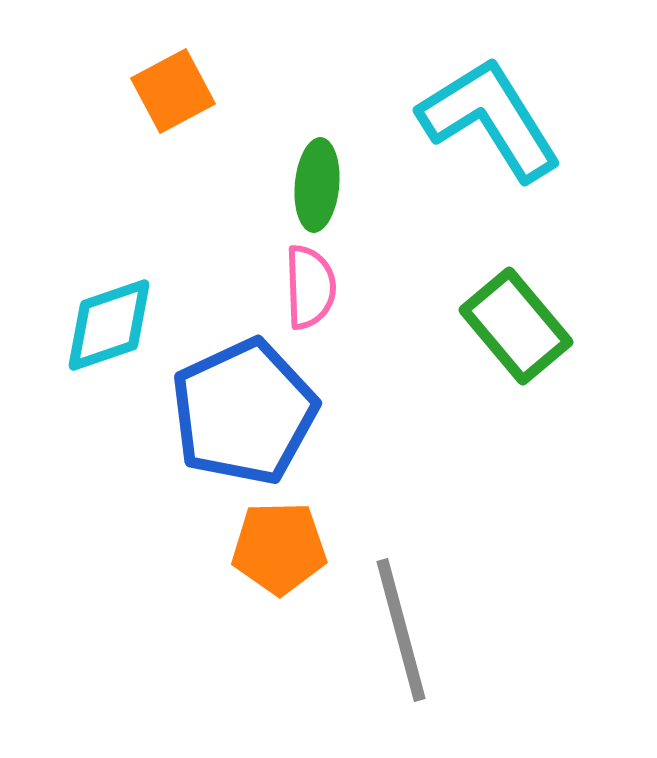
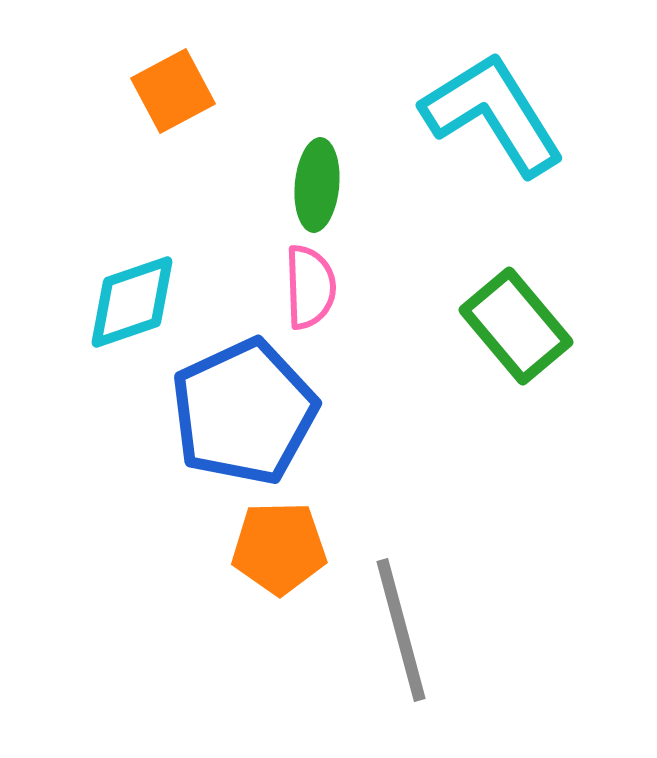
cyan L-shape: moved 3 px right, 5 px up
cyan diamond: moved 23 px right, 23 px up
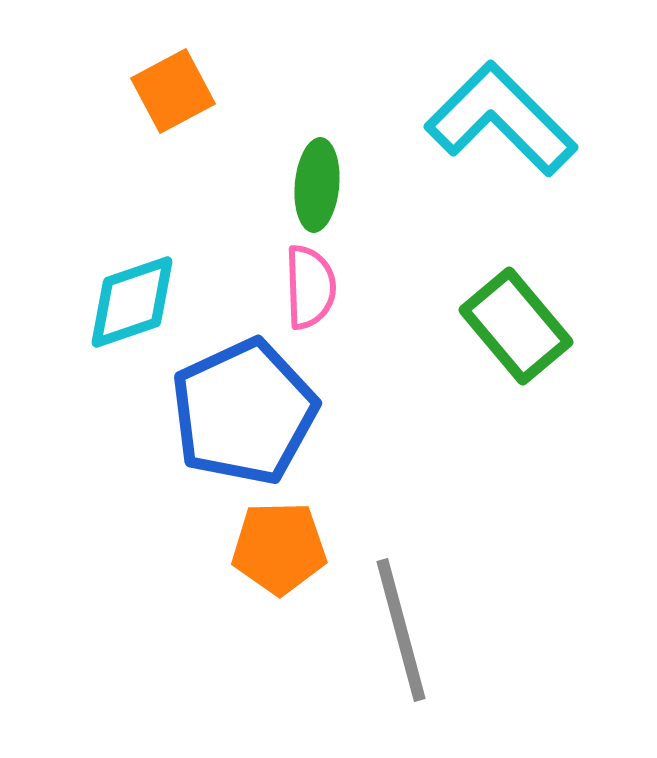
cyan L-shape: moved 8 px right, 5 px down; rotated 13 degrees counterclockwise
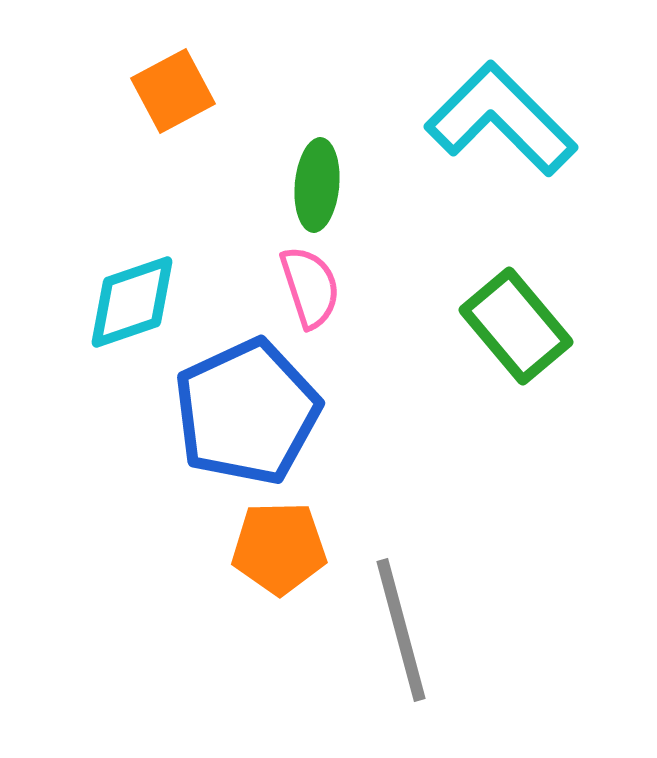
pink semicircle: rotated 16 degrees counterclockwise
blue pentagon: moved 3 px right
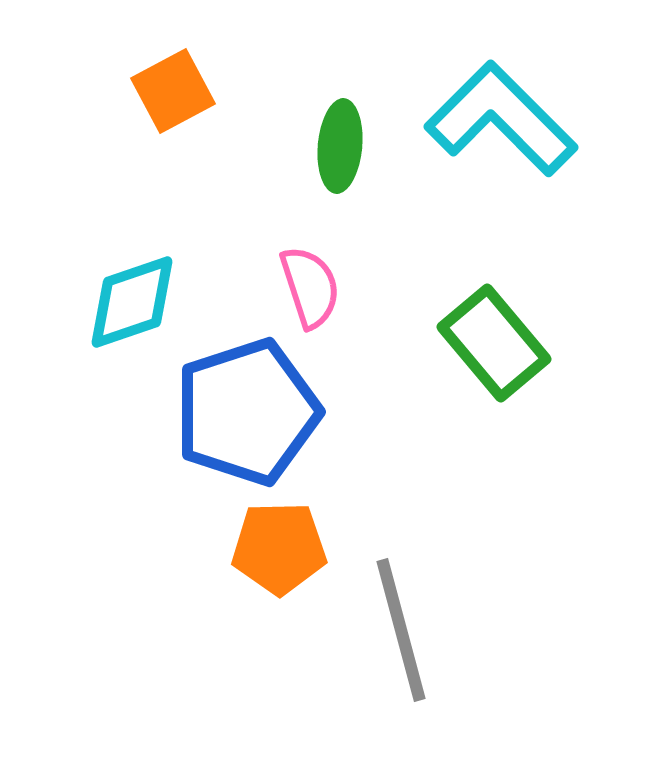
green ellipse: moved 23 px right, 39 px up
green rectangle: moved 22 px left, 17 px down
blue pentagon: rotated 7 degrees clockwise
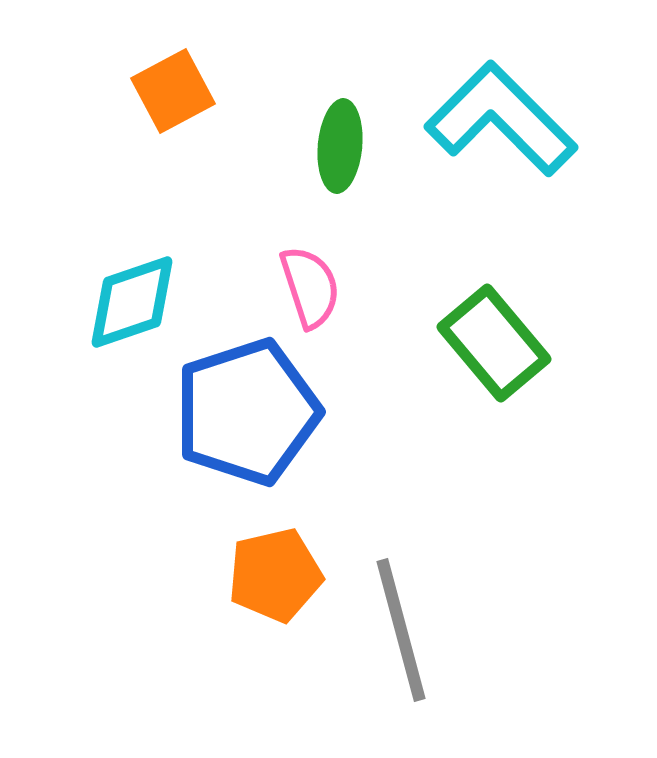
orange pentagon: moved 4 px left, 27 px down; rotated 12 degrees counterclockwise
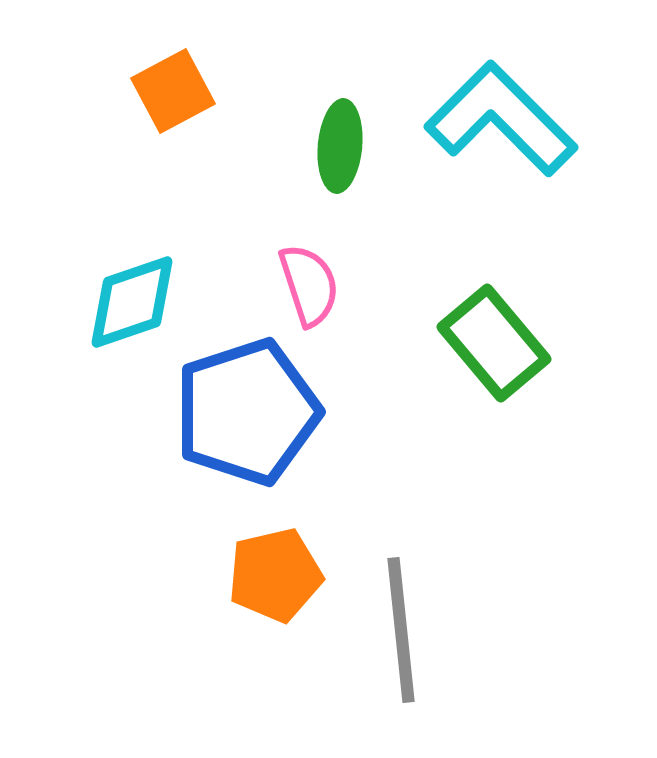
pink semicircle: moved 1 px left, 2 px up
gray line: rotated 9 degrees clockwise
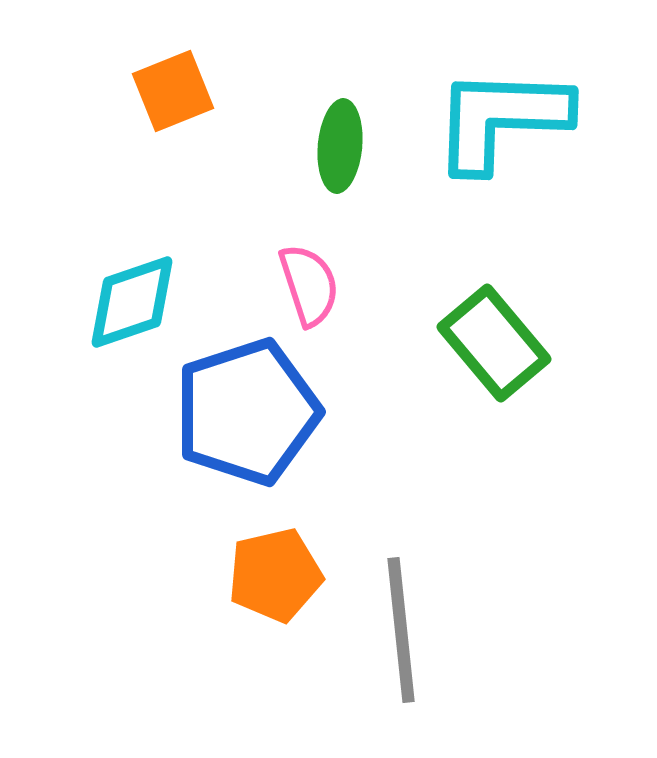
orange square: rotated 6 degrees clockwise
cyan L-shape: rotated 43 degrees counterclockwise
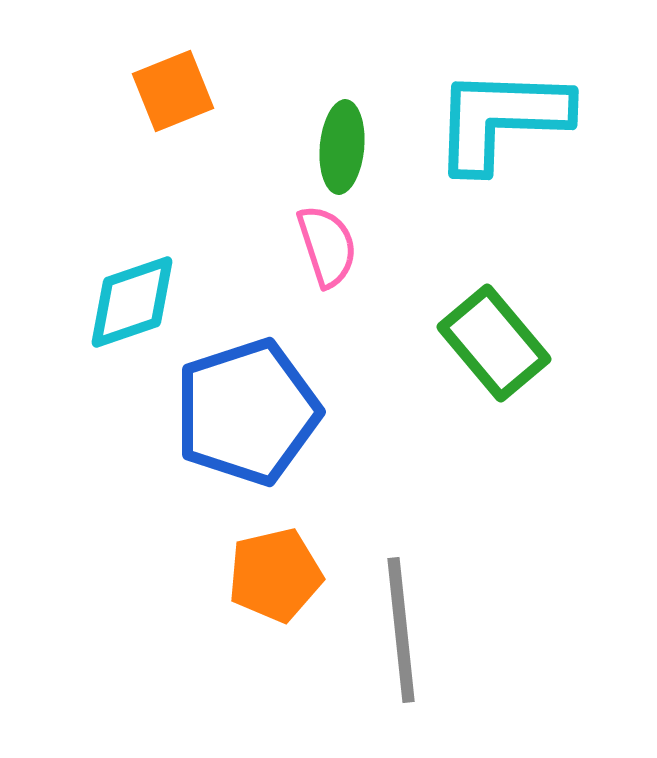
green ellipse: moved 2 px right, 1 px down
pink semicircle: moved 18 px right, 39 px up
